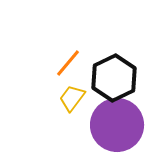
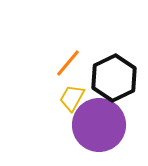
yellow trapezoid: rotated 8 degrees counterclockwise
purple circle: moved 18 px left
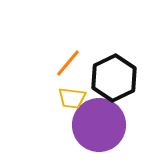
yellow trapezoid: rotated 112 degrees counterclockwise
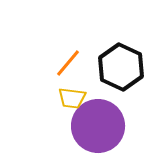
black hexagon: moved 7 px right, 11 px up; rotated 9 degrees counterclockwise
purple circle: moved 1 px left, 1 px down
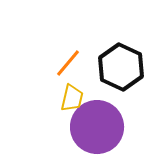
yellow trapezoid: rotated 84 degrees counterclockwise
purple circle: moved 1 px left, 1 px down
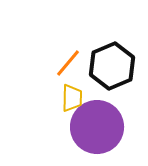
black hexagon: moved 9 px left, 1 px up; rotated 12 degrees clockwise
yellow trapezoid: rotated 12 degrees counterclockwise
